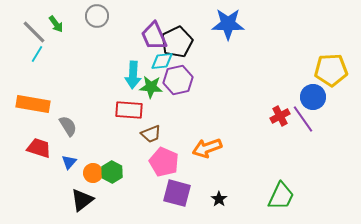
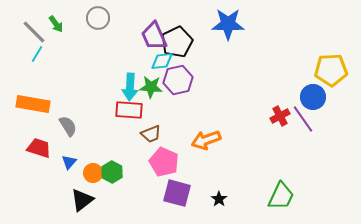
gray circle: moved 1 px right, 2 px down
cyan arrow: moved 3 px left, 12 px down
orange arrow: moved 1 px left, 8 px up
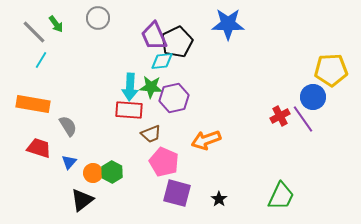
cyan line: moved 4 px right, 6 px down
purple hexagon: moved 4 px left, 18 px down
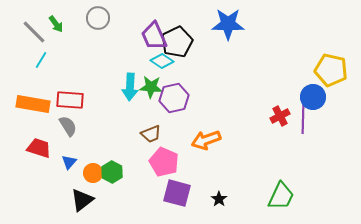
cyan diamond: rotated 40 degrees clockwise
yellow pentagon: rotated 16 degrees clockwise
red rectangle: moved 59 px left, 10 px up
purple line: rotated 36 degrees clockwise
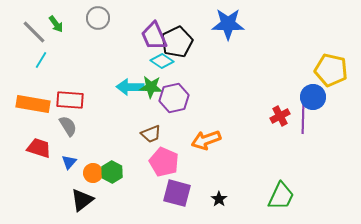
cyan arrow: rotated 88 degrees clockwise
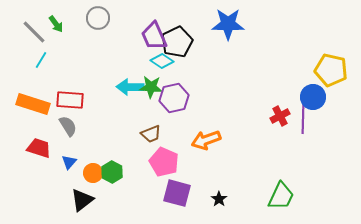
orange rectangle: rotated 8 degrees clockwise
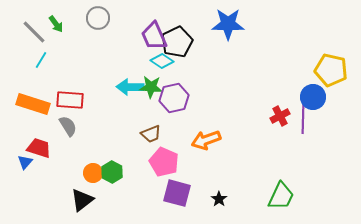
blue triangle: moved 44 px left
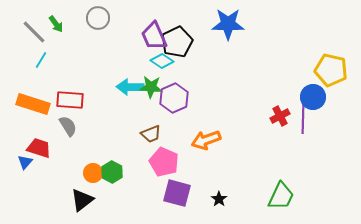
purple hexagon: rotated 12 degrees counterclockwise
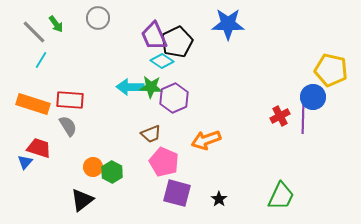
orange circle: moved 6 px up
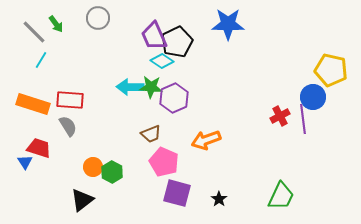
purple line: rotated 8 degrees counterclockwise
blue triangle: rotated 14 degrees counterclockwise
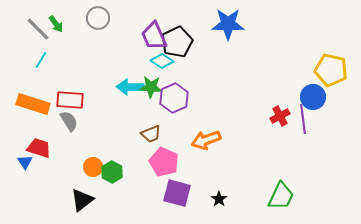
gray line: moved 4 px right, 3 px up
gray semicircle: moved 1 px right, 5 px up
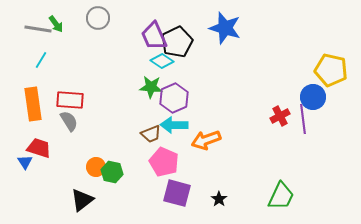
blue star: moved 3 px left, 4 px down; rotated 16 degrees clockwise
gray line: rotated 36 degrees counterclockwise
cyan arrow: moved 44 px right, 38 px down
orange rectangle: rotated 64 degrees clockwise
orange circle: moved 3 px right
green hexagon: rotated 15 degrees counterclockwise
